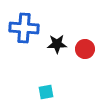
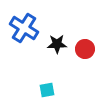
blue cross: rotated 28 degrees clockwise
cyan square: moved 1 px right, 2 px up
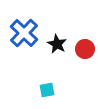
blue cross: moved 5 px down; rotated 12 degrees clockwise
black star: rotated 30 degrees clockwise
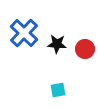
black star: rotated 24 degrees counterclockwise
cyan square: moved 11 px right
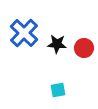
red circle: moved 1 px left, 1 px up
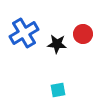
blue cross: rotated 16 degrees clockwise
red circle: moved 1 px left, 14 px up
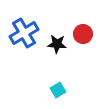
cyan square: rotated 21 degrees counterclockwise
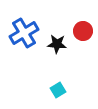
red circle: moved 3 px up
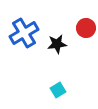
red circle: moved 3 px right, 3 px up
black star: rotated 12 degrees counterclockwise
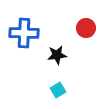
blue cross: rotated 32 degrees clockwise
black star: moved 11 px down
